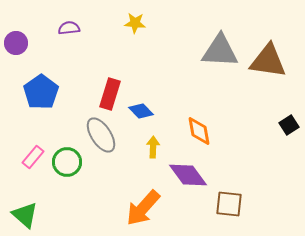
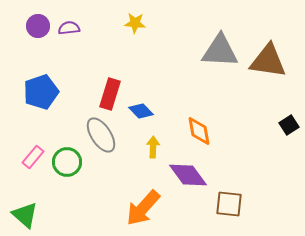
purple circle: moved 22 px right, 17 px up
blue pentagon: rotated 16 degrees clockwise
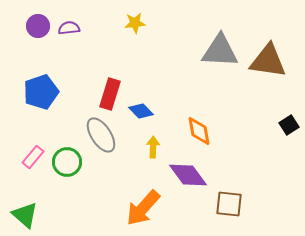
yellow star: rotated 10 degrees counterclockwise
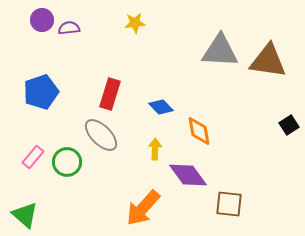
purple circle: moved 4 px right, 6 px up
blue diamond: moved 20 px right, 4 px up
gray ellipse: rotated 12 degrees counterclockwise
yellow arrow: moved 2 px right, 2 px down
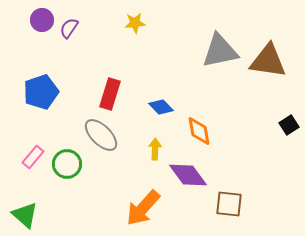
purple semicircle: rotated 50 degrees counterclockwise
gray triangle: rotated 15 degrees counterclockwise
green circle: moved 2 px down
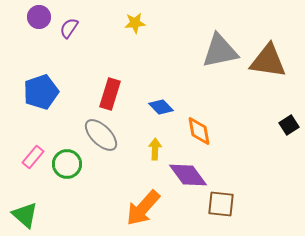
purple circle: moved 3 px left, 3 px up
brown square: moved 8 px left
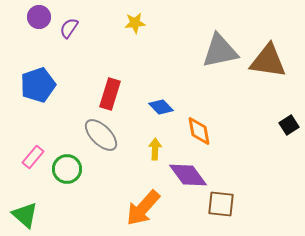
blue pentagon: moved 3 px left, 7 px up
green circle: moved 5 px down
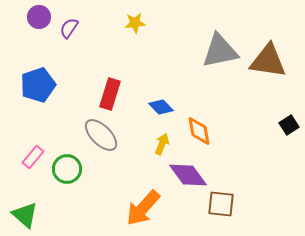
yellow arrow: moved 7 px right, 5 px up; rotated 20 degrees clockwise
